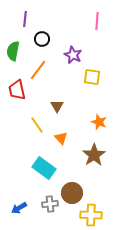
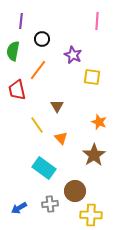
purple line: moved 4 px left, 2 px down
brown circle: moved 3 px right, 2 px up
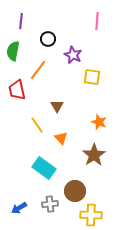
black circle: moved 6 px right
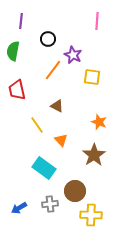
orange line: moved 15 px right
brown triangle: rotated 32 degrees counterclockwise
orange triangle: moved 2 px down
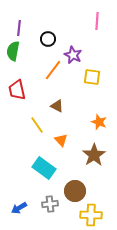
purple line: moved 2 px left, 7 px down
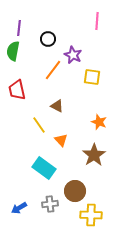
yellow line: moved 2 px right
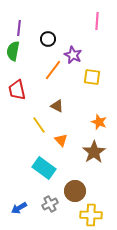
brown star: moved 3 px up
gray cross: rotated 21 degrees counterclockwise
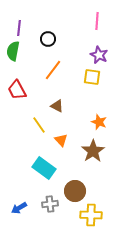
purple star: moved 26 px right
red trapezoid: rotated 15 degrees counterclockwise
brown star: moved 1 px left, 1 px up
gray cross: rotated 21 degrees clockwise
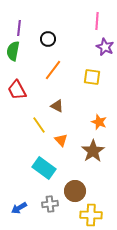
purple star: moved 6 px right, 8 px up
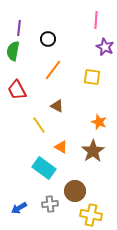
pink line: moved 1 px left, 1 px up
orange triangle: moved 7 px down; rotated 16 degrees counterclockwise
yellow cross: rotated 10 degrees clockwise
